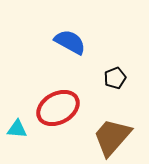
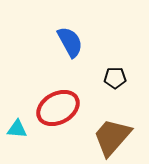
blue semicircle: rotated 32 degrees clockwise
black pentagon: rotated 20 degrees clockwise
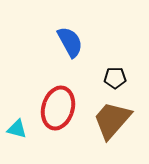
red ellipse: rotated 45 degrees counterclockwise
cyan triangle: rotated 10 degrees clockwise
brown trapezoid: moved 17 px up
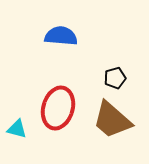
blue semicircle: moved 9 px left, 6 px up; rotated 56 degrees counterclockwise
black pentagon: rotated 15 degrees counterclockwise
brown trapezoid: rotated 90 degrees counterclockwise
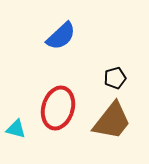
blue semicircle: rotated 132 degrees clockwise
brown trapezoid: moved 1 px down; rotated 93 degrees counterclockwise
cyan triangle: moved 1 px left
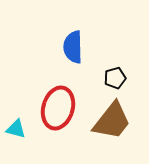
blue semicircle: moved 12 px right, 11 px down; rotated 132 degrees clockwise
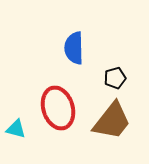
blue semicircle: moved 1 px right, 1 px down
red ellipse: rotated 33 degrees counterclockwise
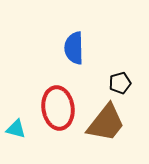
black pentagon: moved 5 px right, 5 px down
red ellipse: rotated 9 degrees clockwise
brown trapezoid: moved 6 px left, 2 px down
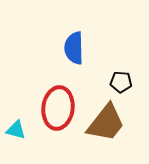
black pentagon: moved 1 px right, 1 px up; rotated 20 degrees clockwise
red ellipse: rotated 15 degrees clockwise
cyan triangle: moved 1 px down
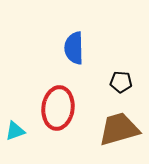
brown trapezoid: moved 13 px right, 6 px down; rotated 144 degrees counterclockwise
cyan triangle: moved 1 px left, 1 px down; rotated 35 degrees counterclockwise
